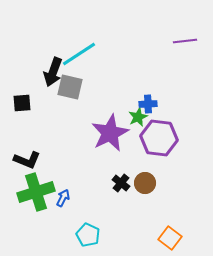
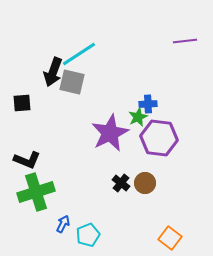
gray square: moved 2 px right, 5 px up
blue arrow: moved 26 px down
cyan pentagon: rotated 25 degrees clockwise
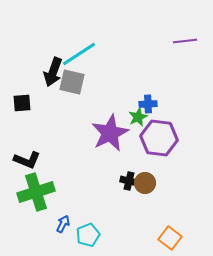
black cross: moved 8 px right, 2 px up; rotated 24 degrees counterclockwise
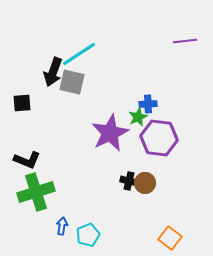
blue arrow: moved 1 px left, 2 px down; rotated 18 degrees counterclockwise
